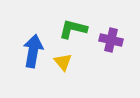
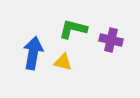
blue arrow: moved 2 px down
yellow triangle: rotated 36 degrees counterclockwise
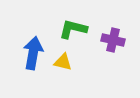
purple cross: moved 2 px right
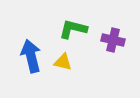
blue arrow: moved 2 px left, 3 px down; rotated 24 degrees counterclockwise
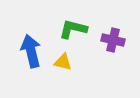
blue arrow: moved 5 px up
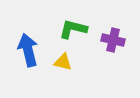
blue arrow: moved 3 px left, 1 px up
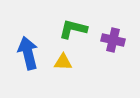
blue arrow: moved 3 px down
yellow triangle: rotated 12 degrees counterclockwise
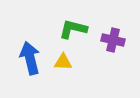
blue arrow: moved 2 px right, 5 px down
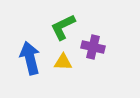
green L-shape: moved 10 px left, 2 px up; rotated 40 degrees counterclockwise
purple cross: moved 20 px left, 7 px down
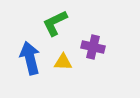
green L-shape: moved 8 px left, 4 px up
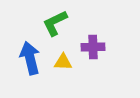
purple cross: rotated 15 degrees counterclockwise
